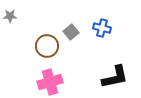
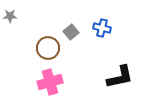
brown circle: moved 1 px right, 2 px down
black L-shape: moved 5 px right
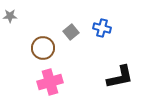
brown circle: moved 5 px left
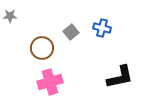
brown circle: moved 1 px left
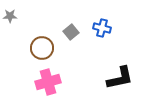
black L-shape: moved 1 px down
pink cross: moved 2 px left
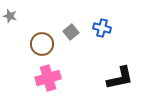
gray star: rotated 16 degrees clockwise
brown circle: moved 4 px up
pink cross: moved 4 px up
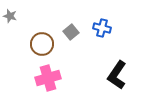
black L-shape: moved 3 px left, 3 px up; rotated 136 degrees clockwise
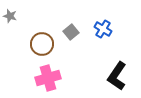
blue cross: moved 1 px right, 1 px down; rotated 18 degrees clockwise
black L-shape: moved 1 px down
